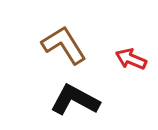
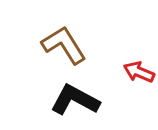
red arrow: moved 8 px right, 13 px down
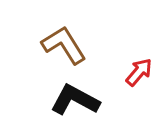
red arrow: rotated 108 degrees clockwise
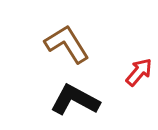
brown L-shape: moved 3 px right, 1 px up
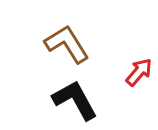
black L-shape: rotated 33 degrees clockwise
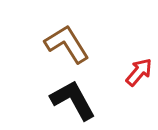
black L-shape: moved 2 px left
